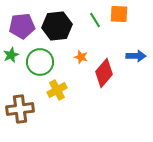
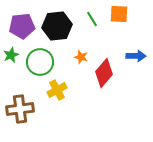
green line: moved 3 px left, 1 px up
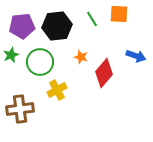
blue arrow: rotated 18 degrees clockwise
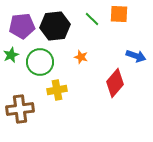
green line: rotated 14 degrees counterclockwise
black hexagon: moved 2 px left
red diamond: moved 11 px right, 10 px down
yellow cross: rotated 18 degrees clockwise
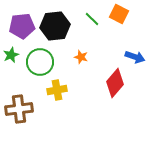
orange square: rotated 24 degrees clockwise
blue arrow: moved 1 px left, 1 px down
brown cross: moved 1 px left
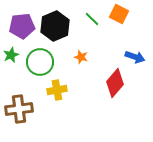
black hexagon: rotated 16 degrees counterclockwise
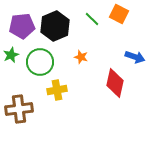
red diamond: rotated 28 degrees counterclockwise
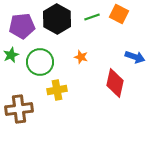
green line: moved 2 px up; rotated 63 degrees counterclockwise
black hexagon: moved 2 px right, 7 px up; rotated 8 degrees counterclockwise
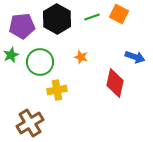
brown cross: moved 11 px right, 14 px down; rotated 24 degrees counterclockwise
